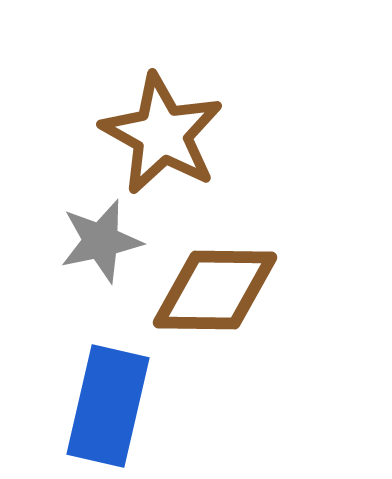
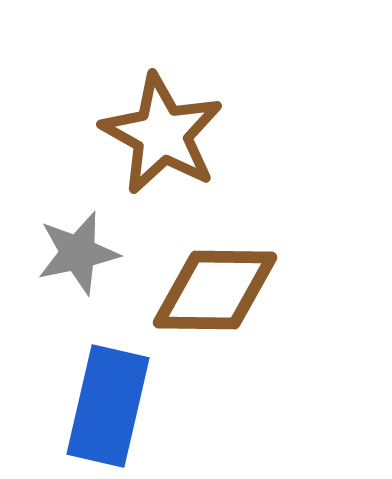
gray star: moved 23 px left, 12 px down
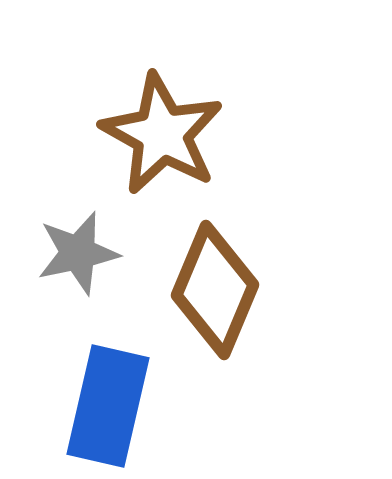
brown diamond: rotated 68 degrees counterclockwise
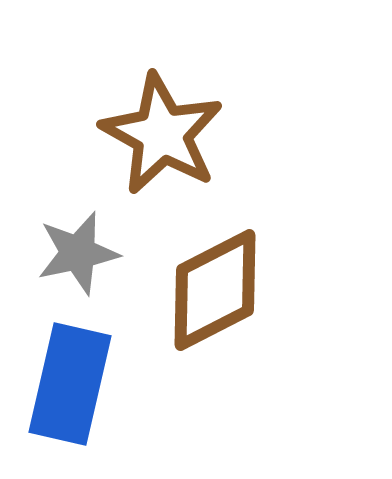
brown diamond: rotated 40 degrees clockwise
blue rectangle: moved 38 px left, 22 px up
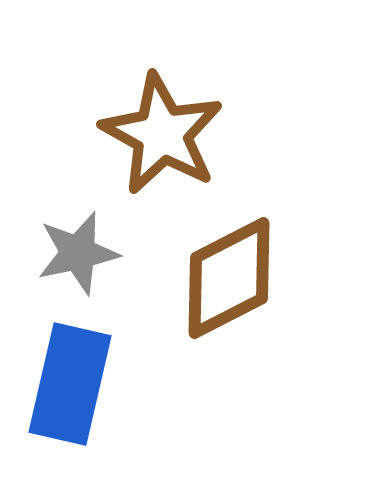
brown diamond: moved 14 px right, 12 px up
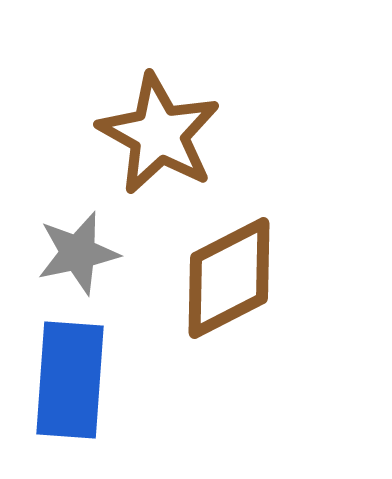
brown star: moved 3 px left
blue rectangle: moved 4 px up; rotated 9 degrees counterclockwise
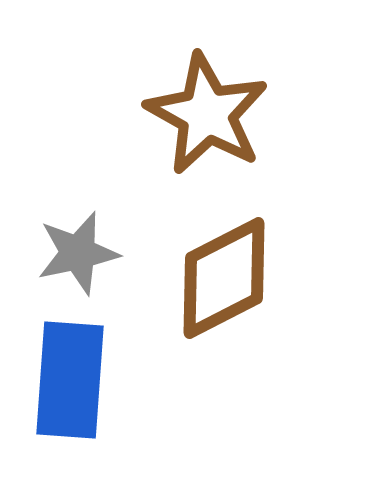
brown star: moved 48 px right, 20 px up
brown diamond: moved 5 px left
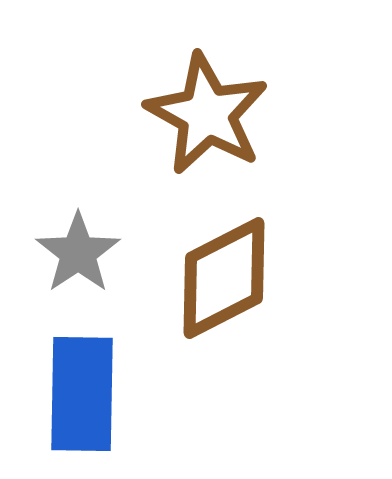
gray star: rotated 22 degrees counterclockwise
blue rectangle: moved 12 px right, 14 px down; rotated 3 degrees counterclockwise
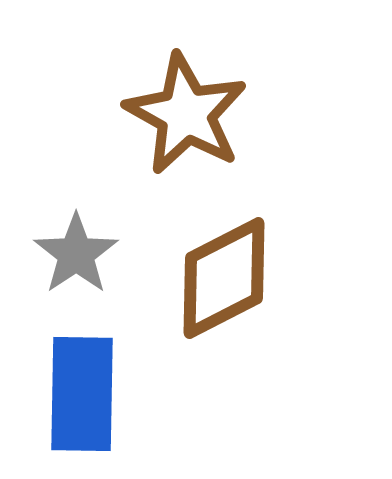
brown star: moved 21 px left
gray star: moved 2 px left, 1 px down
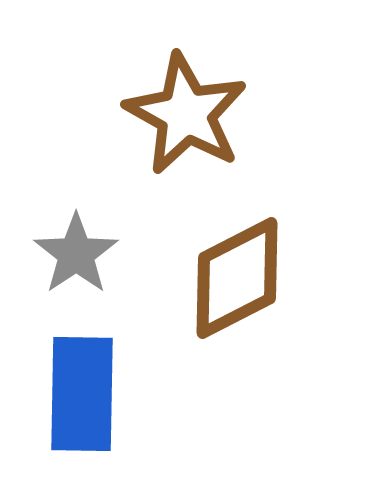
brown diamond: moved 13 px right
